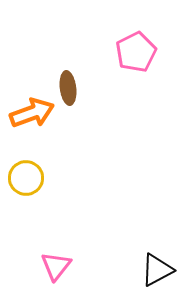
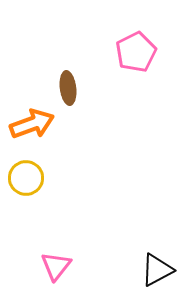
orange arrow: moved 11 px down
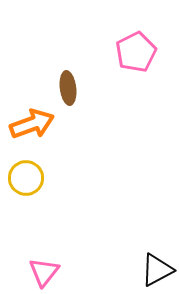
pink triangle: moved 12 px left, 6 px down
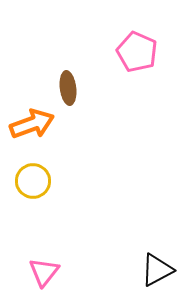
pink pentagon: moved 1 px right; rotated 21 degrees counterclockwise
yellow circle: moved 7 px right, 3 px down
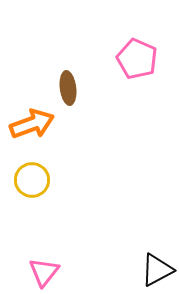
pink pentagon: moved 7 px down
yellow circle: moved 1 px left, 1 px up
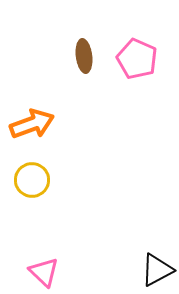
brown ellipse: moved 16 px right, 32 px up
pink triangle: rotated 24 degrees counterclockwise
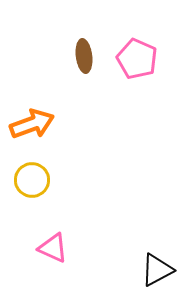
pink triangle: moved 9 px right, 24 px up; rotated 20 degrees counterclockwise
